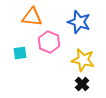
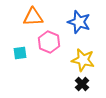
orange triangle: moved 1 px right; rotated 10 degrees counterclockwise
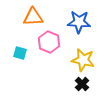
blue star: rotated 15 degrees counterclockwise
cyan square: rotated 24 degrees clockwise
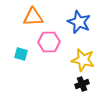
blue star: rotated 20 degrees clockwise
pink hexagon: rotated 25 degrees counterclockwise
cyan square: moved 1 px right, 1 px down
black cross: rotated 24 degrees clockwise
